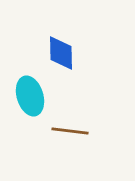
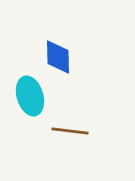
blue diamond: moved 3 px left, 4 px down
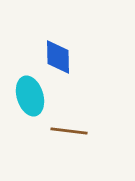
brown line: moved 1 px left
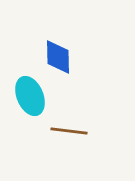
cyan ellipse: rotated 6 degrees counterclockwise
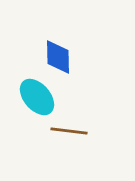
cyan ellipse: moved 7 px right, 1 px down; rotated 18 degrees counterclockwise
